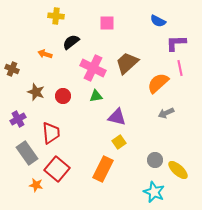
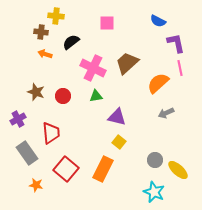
purple L-shape: rotated 80 degrees clockwise
brown cross: moved 29 px right, 37 px up; rotated 16 degrees counterclockwise
yellow square: rotated 16 degrees counterclockwise
red square: moved 9 px right
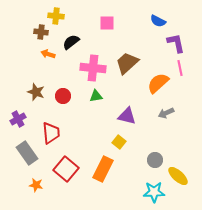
orange arrow: moved 3 px right
pink cross: rotated 20 degrees counterclockwise
purple triangle: moved 10 px right, 1 px up
yellow ellipse: moved 6 px down
cyan star: rotated 25 degrees counterclockwise
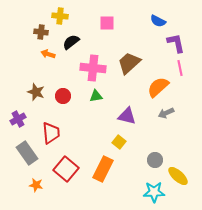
yellow cross: moved 4 px right
brown trapezoid: moved 2 px right
orange semicircle: moved 4 px down
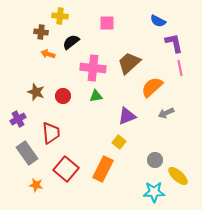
purple L-shape: moved 2 px left
orange semicircle: moved 6 px left
purple triangle: rotated 36 degrees counterclockwise
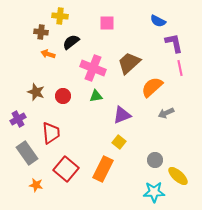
pink cross: rotated 15 degrees clockwise
purple triangle: moved 5 px left, 1 px up
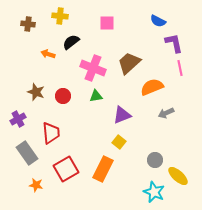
brown cross: moved 13 px left, 8 px up
orange semicircle: rotated 20 degrees clockwise
red square: rotated 20 degrees clockwise
cyan star: rotated 25 degrees clockwise
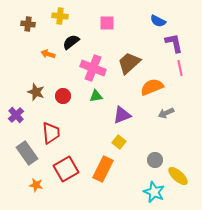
purple cross: moved 2 px left, 4 px up; rotated 14 degrees counterclockwise
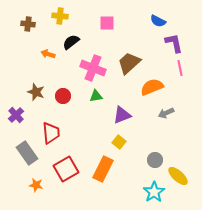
cyan star: rotated 15 degrees clockwise
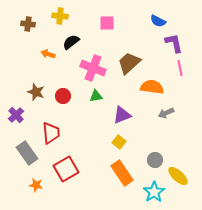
orange semicircle: rotated 30 degrees clockwise
orange rectangle: moved 19 px right, 4 px down; rotated 60 degrees counterclockwise
